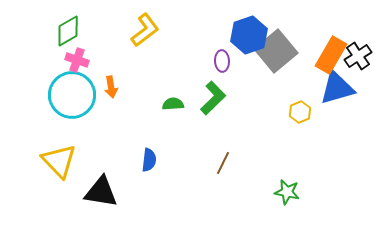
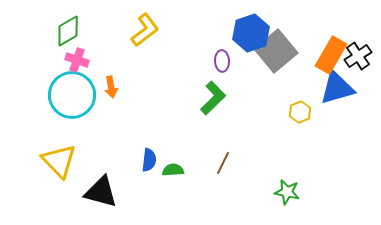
blue hexagon: moved 2 px right, 2 px up
green semicircle: moved 66 px down
black triangle: rotated 6 degrees clockwise
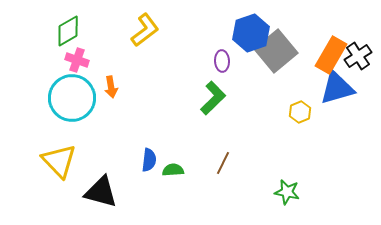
cyan circle: moved 3 px down
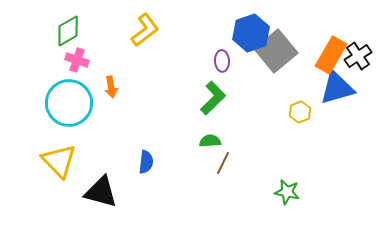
cyan circle: moved 3 px left, 5 px down
blue semicircle: moved 3 px left, 2 px down
green semicircle: moved 37 px right, 29 px up
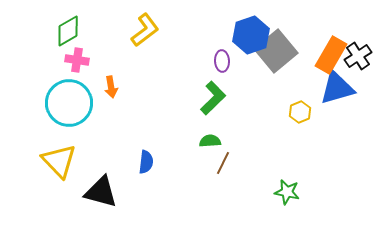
blue hexagon: moved 2 px down
pink cross: rotated 10 degrees counterclockwise
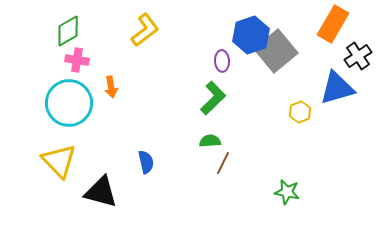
orange rectangle: moved 2 px right, 31 px up
blue semicircle: rotated 20 degrees counterclockwise
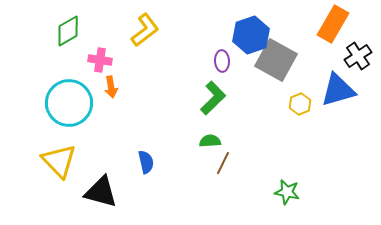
gray square: moved 9 px down; rotated 21 degrees counterclockwise
pink cross: moved 23 px right
blue triangle: moved 1 px right, 2 px down
yellow hexagon: moved 8 px up
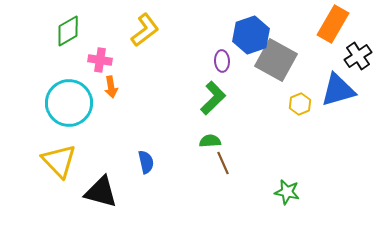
brown line: rotated 50 degrees counterclockwise
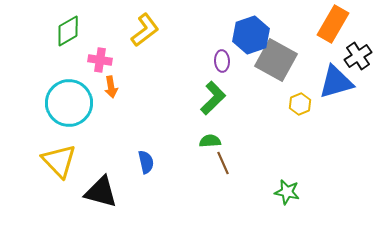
blue triangle: moved 2 px left, 8 px up
